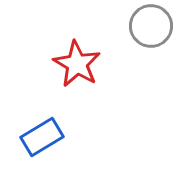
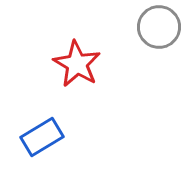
gray circle: moved 8 px right, 1 px down
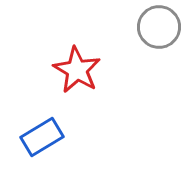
red star: moved 6 px down
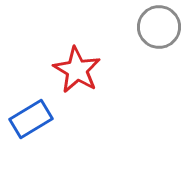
blue rectangle: moved 11 px left, 18 px up
